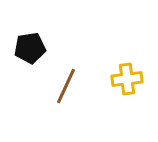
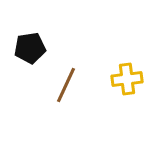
brown line: moved 1 px up
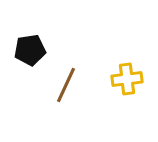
black pentagon: moved 2 px down
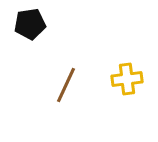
black pentagon: moved 26 px up
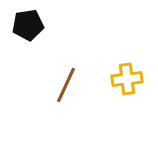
black pentagon: moved 2 px left, 1 px down
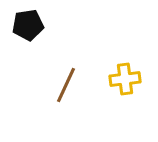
yellow cross: moved 2 px left
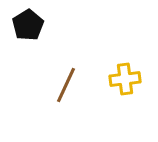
black pentagon: rotated 24 degrees counterclockwise
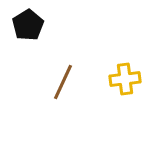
brown line: moved 3 px left, 3 px up
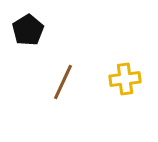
black pentagon: moved 5 px down
